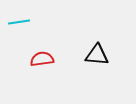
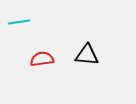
black triangle: moved 10 px left
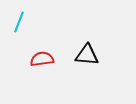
cyan line: rotated 60 degrees counterclockwise
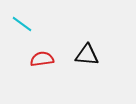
cyan line: moved 3 px right, 2 px down; rotated 75 degrees counterclockwise
